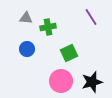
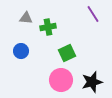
purple line: moved 2 px right, 3 px up
blue circle: moved 6 px left, 2 px down
green square: moved 2 px left
pink circle: moved 1 px up
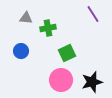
green cross: moved 1 px down
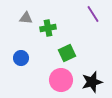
blue circle: moved 7 px down
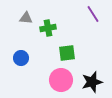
green square: rotated 18 degrees clockwise
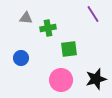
green square: moved 2 px right, 4 px up
black star: moved 4 px right, 3 px up
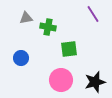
gray triangle: rotated 16 degrees counterclockwise
green cross: moved 1 px up; rotated 21 degrees clockwise
black star: moved 1 px left, 3 px down
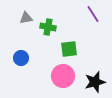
pink circle: moved 2 px right, 4 px up
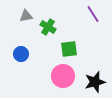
gray triangle: moved 2 px up
green cross: rotated 21 degrees clockwise
blue circle: moved 4 px up
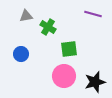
purple line: rotated 42 degrees counterclockwise
pink circle: moved 1 px right
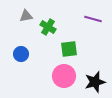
purple line: moved 5 px down
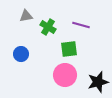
purple line: moved 12 px left, 6 px down
pink circle: moved 1 px right, 1 px up
black star: moved 3 px right
